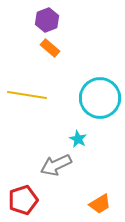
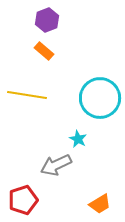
orange rectangle: moved 6 px left, 3 px down
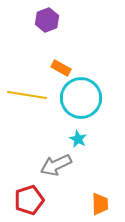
orange rectangle: moved 17 px right, 17 px down; rotated 12 degrees counterclockwise
cyan circle: moved 19 px left
red pentagon: moved 6 px right
orange trapezoid: rotated 60 degrees counterclockwise
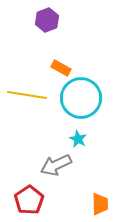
red pentagon: rotated 16 degrees counterclockwise
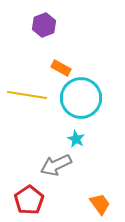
purple hexagon: moved 3 px left, 5 px down
cyan star: moved 2 px left
orange trapezoid: rotated 35 degrees counterclockwise
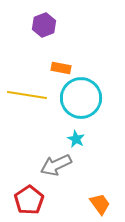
orange rectangle: rotated 18 degrees counterclockwise
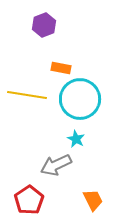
cyan circle: moved 1 px left, 1 px down
orange trapezoid: moved 7 px left, 4 px up; rotated 10 degrees clockwise
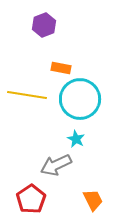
red pentagon: moved 2 px right, 1 px up
